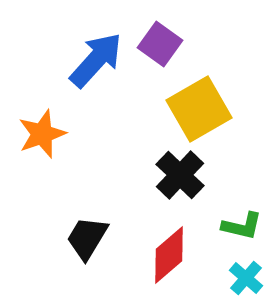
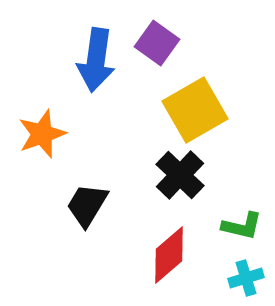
purple square: moved 3 px left, 1 px up
blue arrow: rotated 146 degrees clockwise
yellow square: moved 4 px left, 1 px down
black trapezoid: moved 33 px up
cyan cross: rotated 32 degrees clockwise
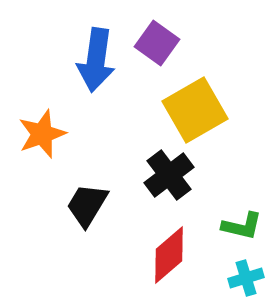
black cross: moved 11 px left; rotated 9 degrees clockwise
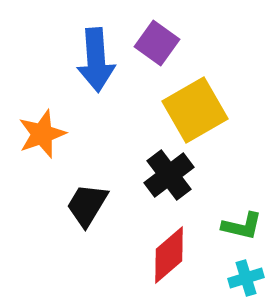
blue arrow: rotated 12 degrees counterclockwise
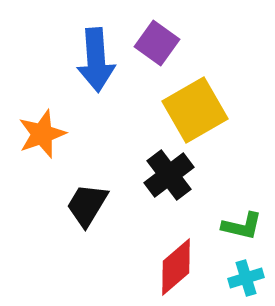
red diamond: moved 7 px right, 12 px down
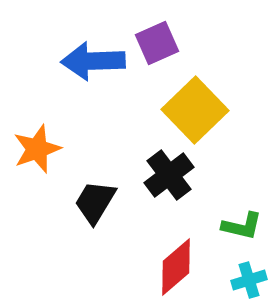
purple square: rotated 30 degrees clockwise
blue arrow: moved 3 px left, 1 px down; rotated 92 degrees clockwise
yellow square: rotated 14 degrees counterclockwise
orange star: moved 5 px left, 15 px down
black trapezoid: moved 8 px right, 3 px up
cyan cross: moved 3 px right, 2 px down
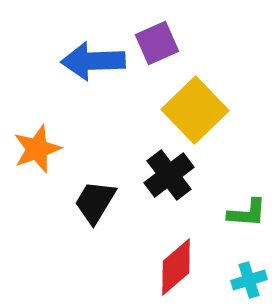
green L-shape: moved 5 px right, 13 px up; rotated 9 degrees counterclockwise
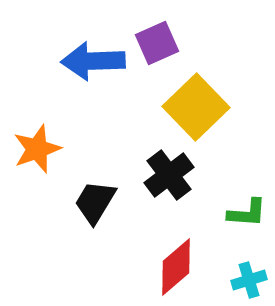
yellow square: moved 1 px right, 3 px up
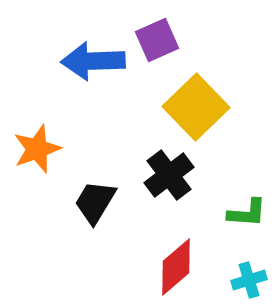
purple square: moved 3 px up
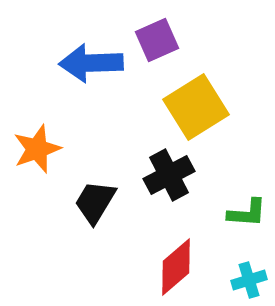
blue arrow: moved 2 px left, 2 px down
yellow square: rotated 12 degrees clockwise
black cross: rotated 9 degrees clockwise
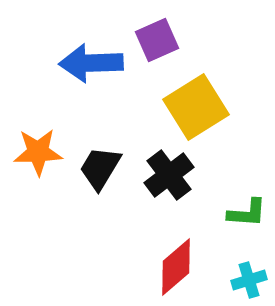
orange star: moved 1 px right, 3 px down; rotated 18 degrees clockwise
black cross: rotated 9 degrees counterclockwise
black trapezoid: moved 5 px right, 34 px up
